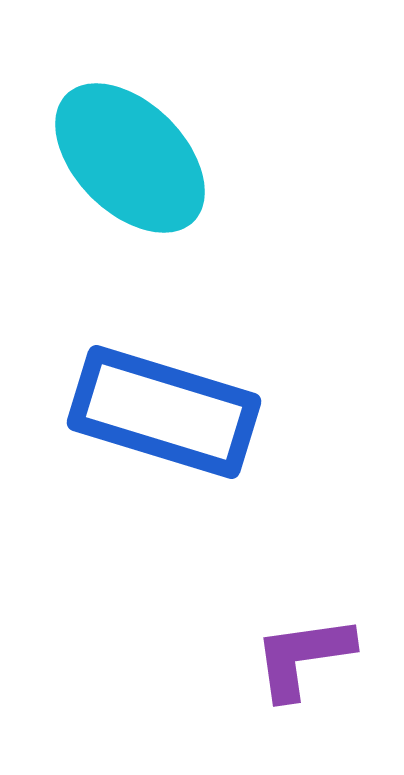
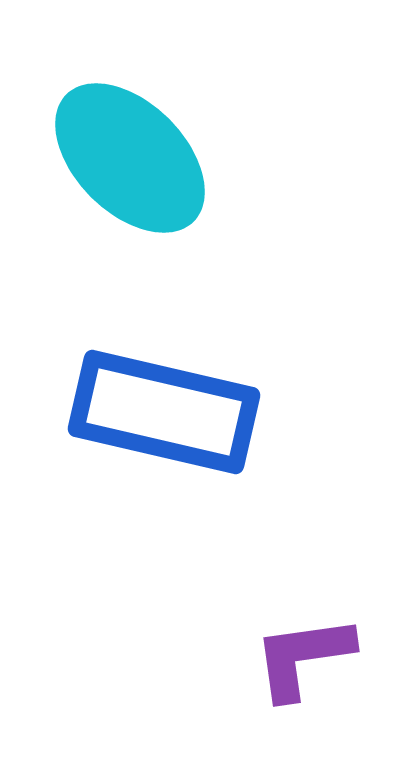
blue rectangle: rotated 4 degrees counterclockwise
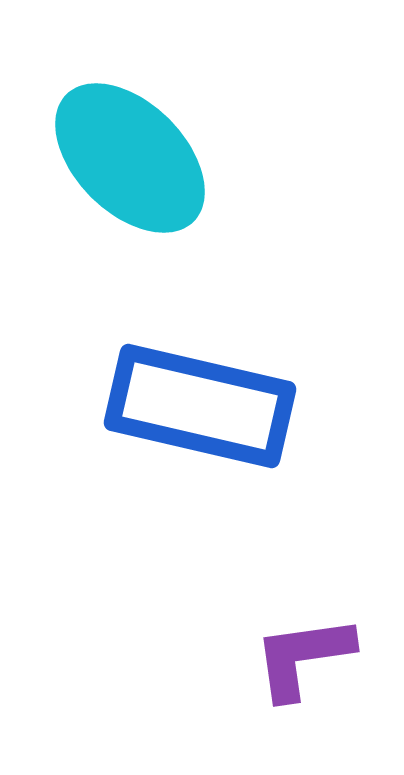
blue rectangle: moved 36 px right, 6 px up
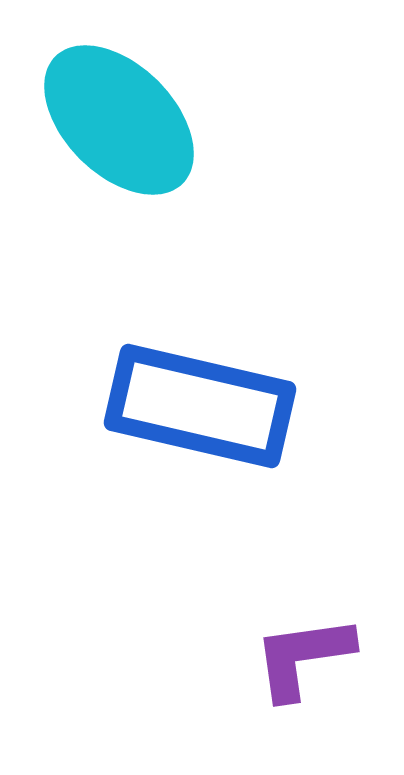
cyan ellipse: moved 11 px left, 38 px up
